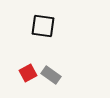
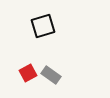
black square: rotated 25 degrees counterclockwise
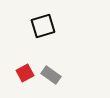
red square: moved 3 px left
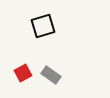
red square: moved 2 px left
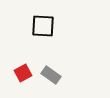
black square: rotated 20 degrees clockwise
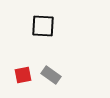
red square: moved 2 px down; rotated 18 degrees clockwise
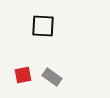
gray rectangle: moved 1 px right, 2 px down
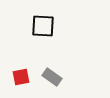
red square: moved 2 px left, 2 px down
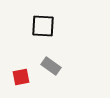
gray rectangle: moved 1 px left, 11 px up
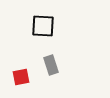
gray rectangle: moved 1 px up; rotated 36 degrees clockwise
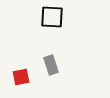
black square: moved 9 px right, 9 px up
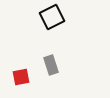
black square: rotated 30 degrees counterclockwise
